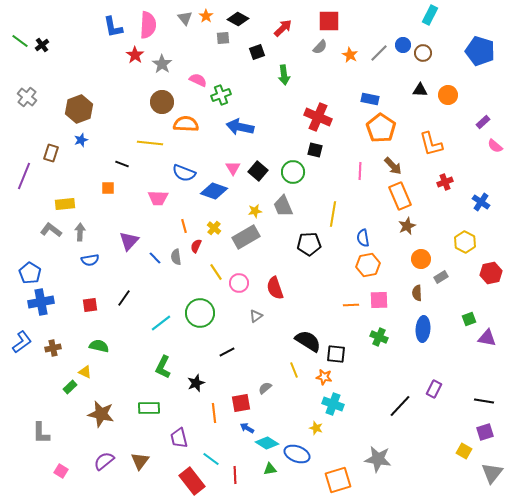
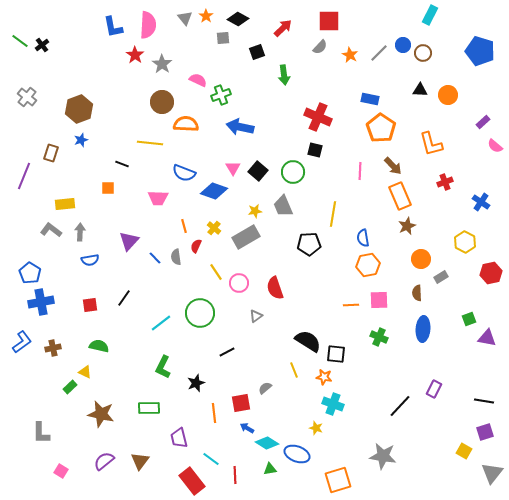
gray star at (378, 459): moved 5 px right, 3 px up
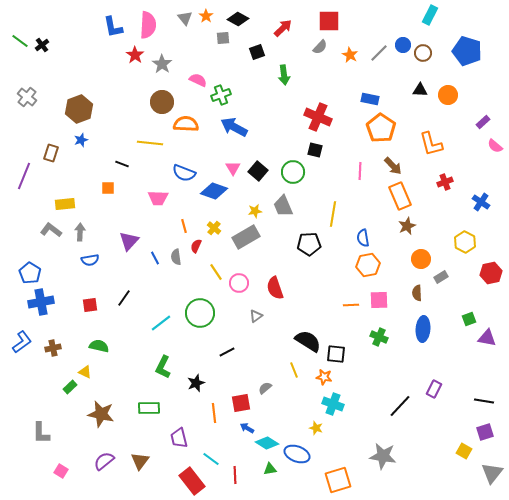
blue pentagon at (480, 51): moved 13 px left
blue arrow at (240, 127): moved 6 px left; rotated 16 degrees clockwise
blue line at (155, 258): rotated 16 degrees clockwise
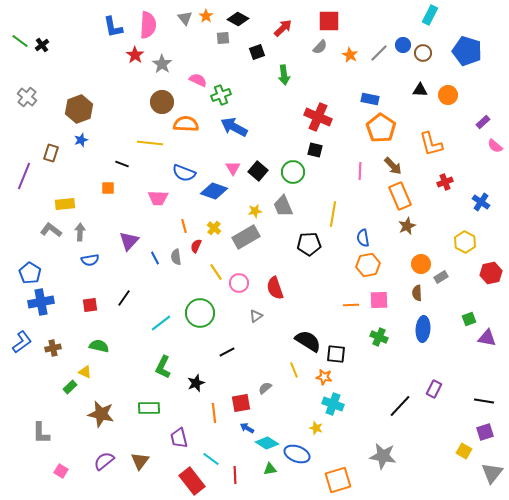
orange circle at (421, 259): moved 5 px down
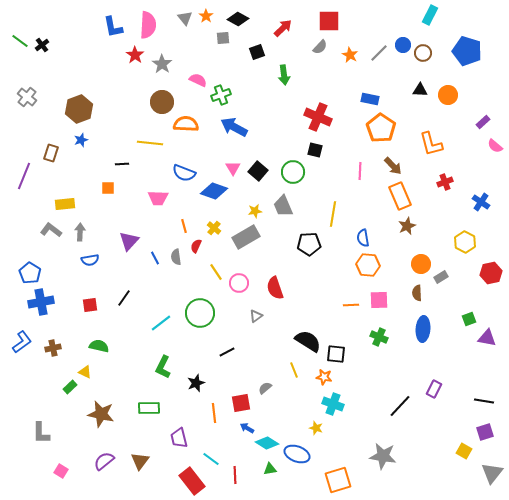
black line at (122, 164): rotated 24 degrees counterclockwise
orange hexagon at (368, 265): rotated 15 degrees clockwise
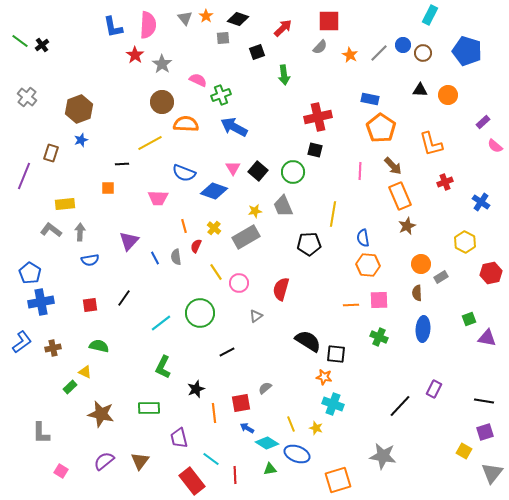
black diamond at (238, 19): rotated 10 degrees counterclockwise
red cross at (318, 117): rotated 36 degrees counterclockwise
yellow line at (150, 143): rotated 35 degrees counterclockwise
red semicircle at (275, 288): moved 6 px right, 1 px down; rotated 35 degrees clockwise
yellow line at (294, 370): moved 3 px left, 54 px down
black star at (196, 383): moved 6 px down
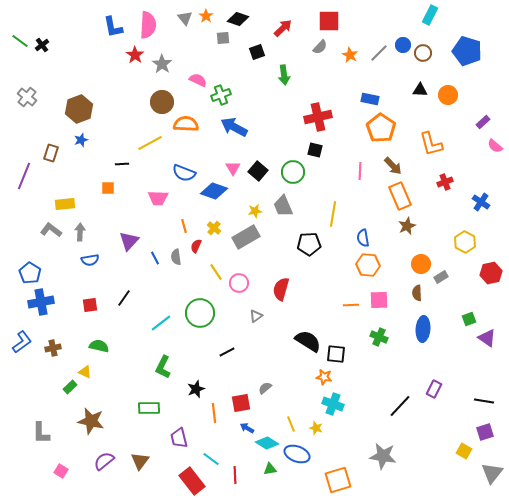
purple triangle at (487, 338): rotated 24 degrees clockwise
brown star at (101, 414): moved 10 px left, 7 px down
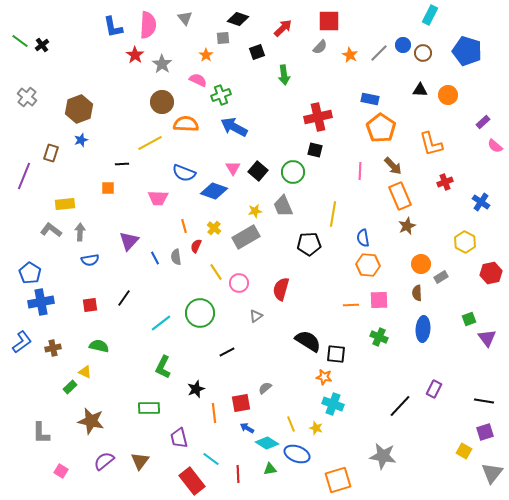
orange star at (206, 16): moved 39 px down
purple triangle at (487, 338): rotated 18 degrees clockwise
red line at (235, 475): moved 3 px right, 1 px up
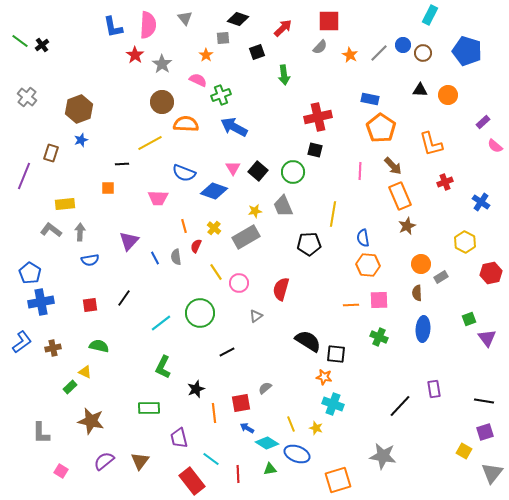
purple rectangle at (434, 389): rotated 36 degrees counterclockwise
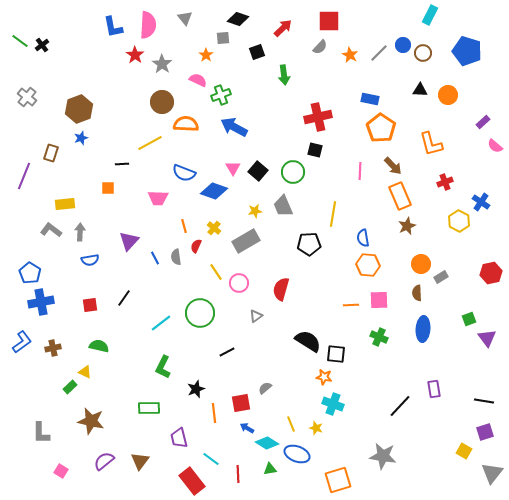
blue star at (81, 140): moved 2 px up
gray rectangle at (246, 237): moved 4 px down
yellow hexagon at (465, 242): moved 6 px left, 21 px up
